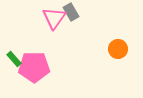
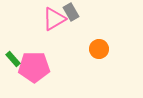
pink triangle: moved 1 px down; rotated 25 degrees clockwise
orange circle: moved 19 px left
green rectangle: moved 1 px left
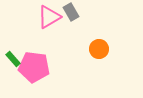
pink triangle: moved 5 px left, 2 px up
pink pentagon: rotated 8 degrees clockwise
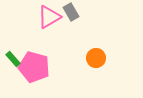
orange circle: moved 3 px left, 9 px down
pink pentagon: rotated 8 degrees clockwise
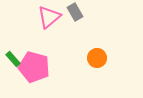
gray rectangle: moved 4 px right
pink triangle: rotated 10 degrees counterclockwise
orange circle: moved 1 px right
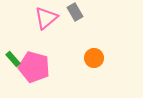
pink triangle: moved 3 px left, 1 px down
orange circle: moved 3 px left
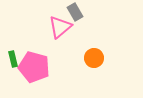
pink triangle: moved 14 px right, 9 px down
green rectangle: rotated 28 degrees clockwise
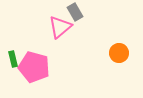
orange circle: moved 25 px right, 5 px up
